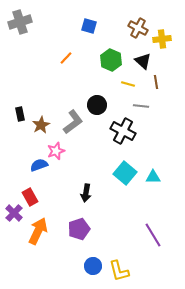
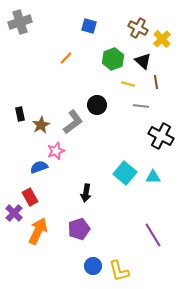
yellow cross: rotated 36 degrees counterclockwise
green hexagon: moved 2 px right, 1 px up; rotated 15 degrees clockwise
black cross: moved 38 px right, 5 px down
blue semicircle: moved 2 px down
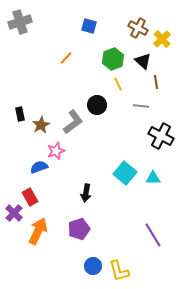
yellow line: moved 10 px left; rotated 48 degrees clockwise
cyan triangle: moved 1 px down
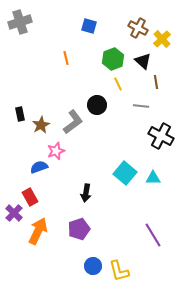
orange line: rotated 56 degrees counterclockwise
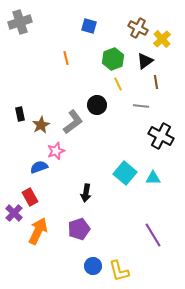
black triangle: moved 2 px right; rotated 42 degrees clockwise
